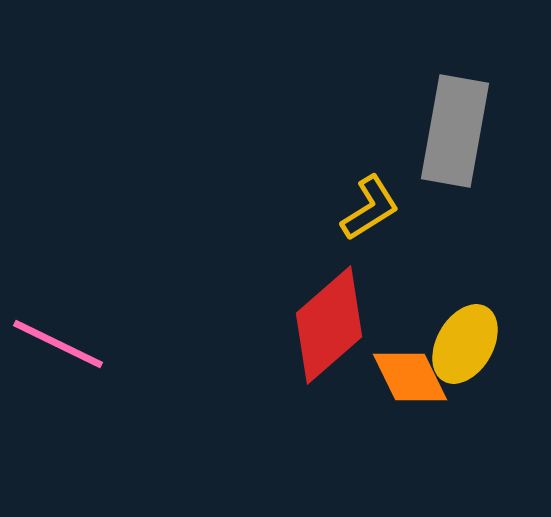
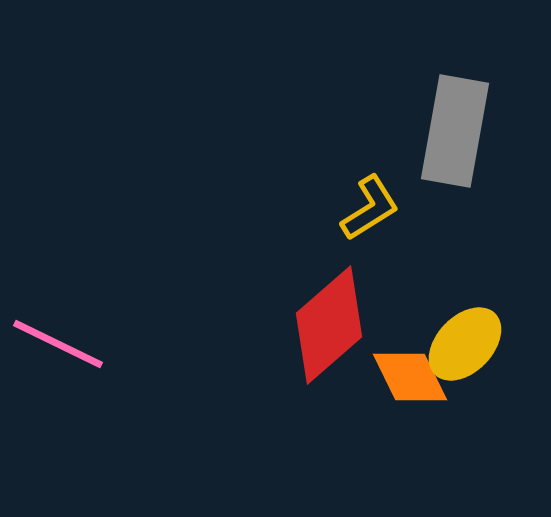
yellow ellipse: rotated 14 degrees clockwise
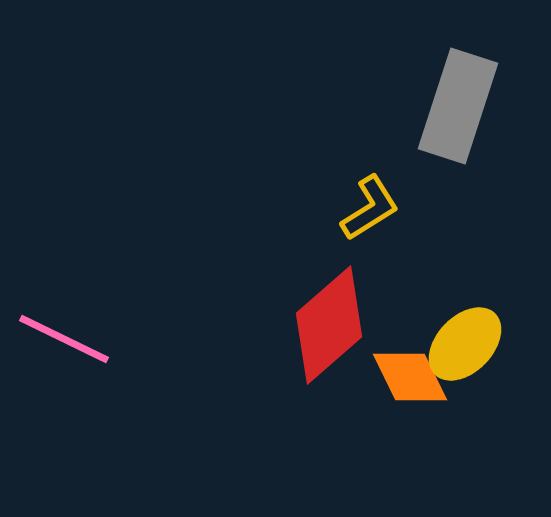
gray rectangle: moved 3 px right, 25 px up; rotated 8 degrees clockwise
pink line: moved 6 px right, 5 px up
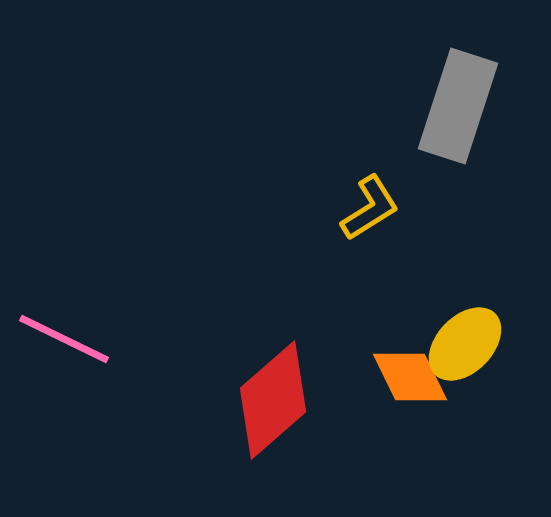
red diamond: moved 56 px left, 75 px down
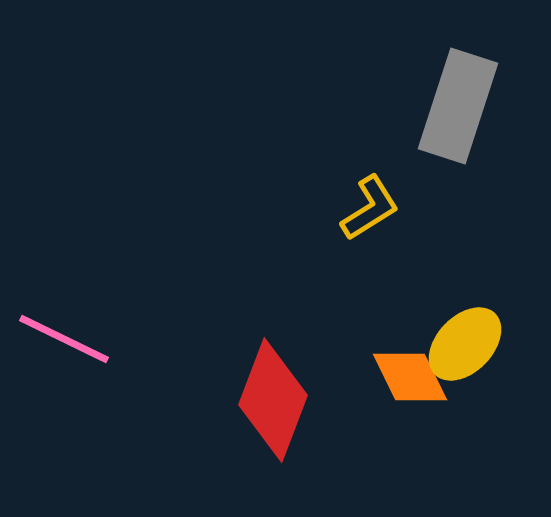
red diamond: rotated 28 degrees counterclockwise
